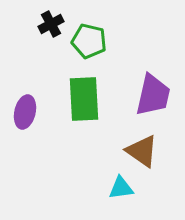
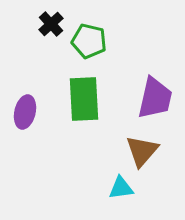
black cross: rotated 15 degrees counterclockwise
purple trapezoid: moved 2 px right, 3 px down
brown triangle: rotated 36 degrees clockwise
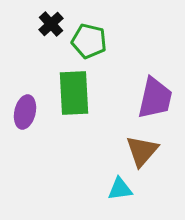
green rectangle: moved 10 px left, 6 px up
cyan triangle: moved 1 px left, 1 px down
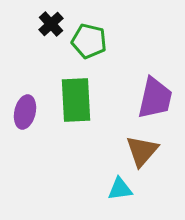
green rectangle: moved 2 px right, 7 px down
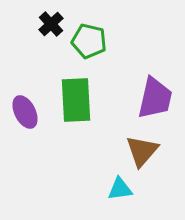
purple ellipse: rotated 40 degrees counterclockwise
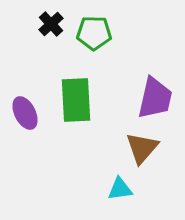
green pentagon: moved 5 px right, 8 px up; rotated 12 degrees counterclockwise
purple ellipse: moved 1 px down
brown triangle: moved 3 px up
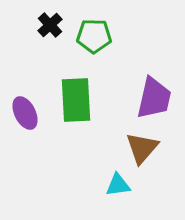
black cross: moved 1 px left, 1 px down
green pentagon: moved 3 px down
purple trapezoid: moved 1 px left
cyan triangle: moved 2 px left, 4 px up
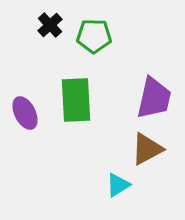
brown triangle: moved 5 px right, 1 px down; rotated 21 degrees clockwise
cyan triangle: rotated 24 degrees counterclockwise
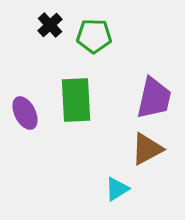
cyan triangle: moved 1 px left, 4 px down
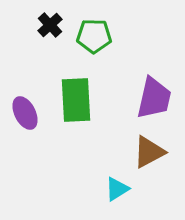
brown triangle: moved 2 px right, 3 px down
